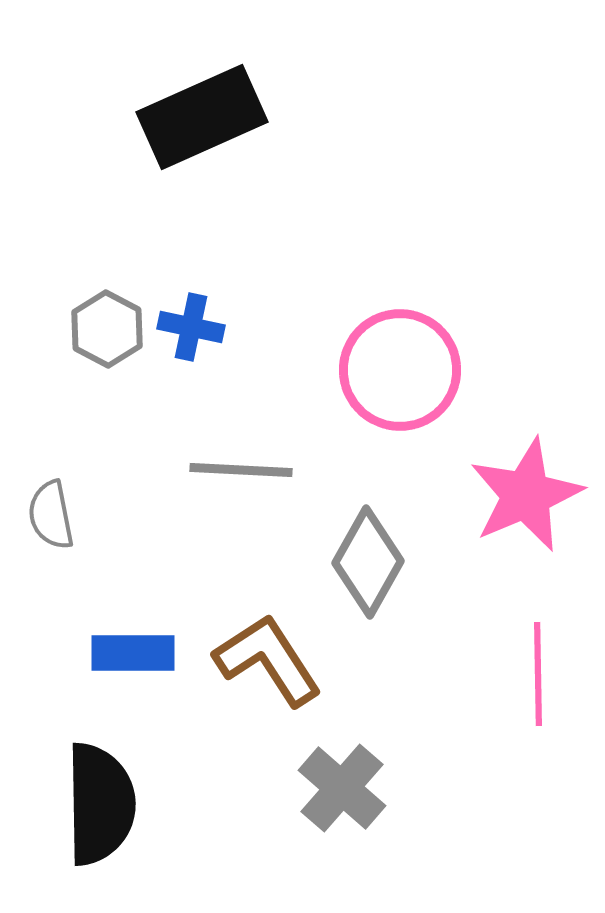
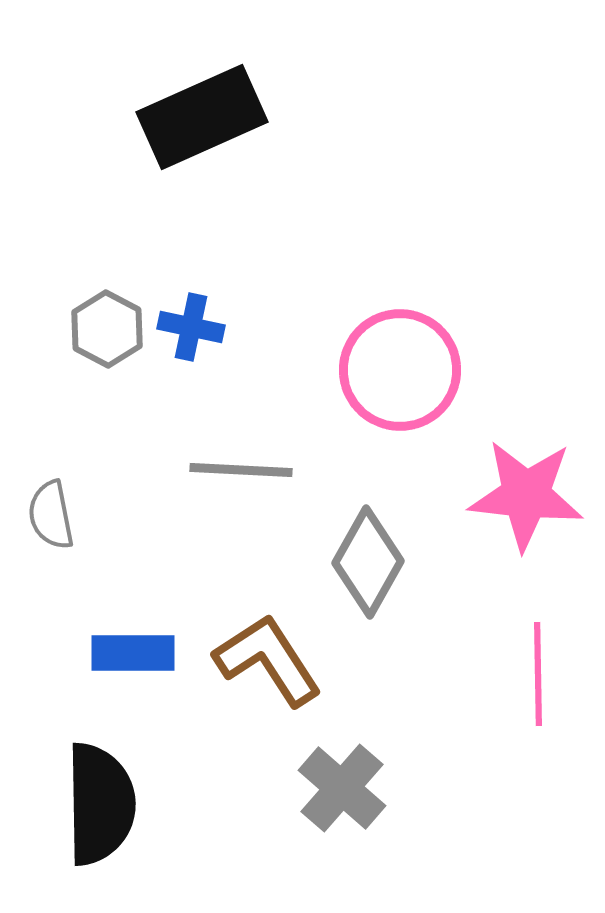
pink star: rotated 29 degrees clockwise
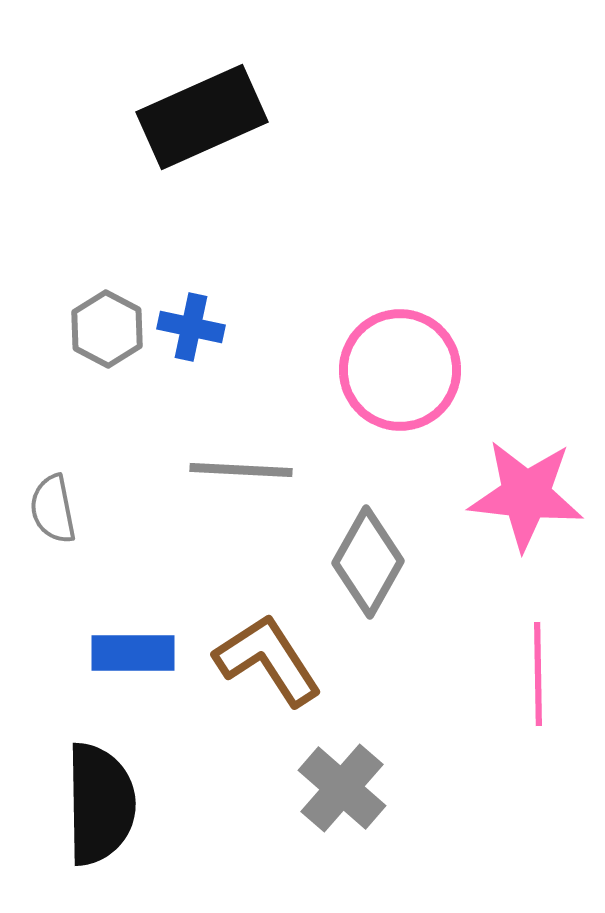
gray semicircle: moved 2 px right, 6 px up
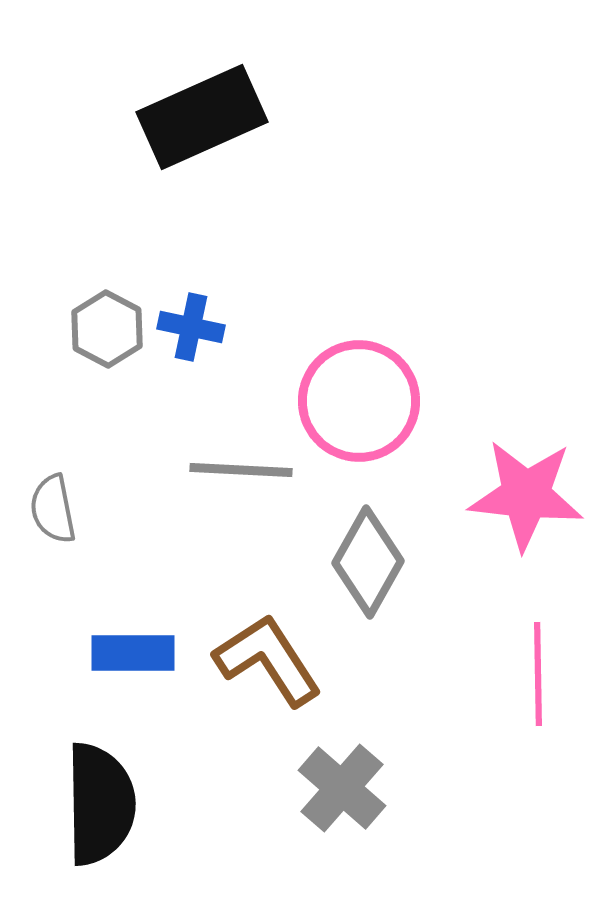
pink circle: moved 41 px left, 31 px down
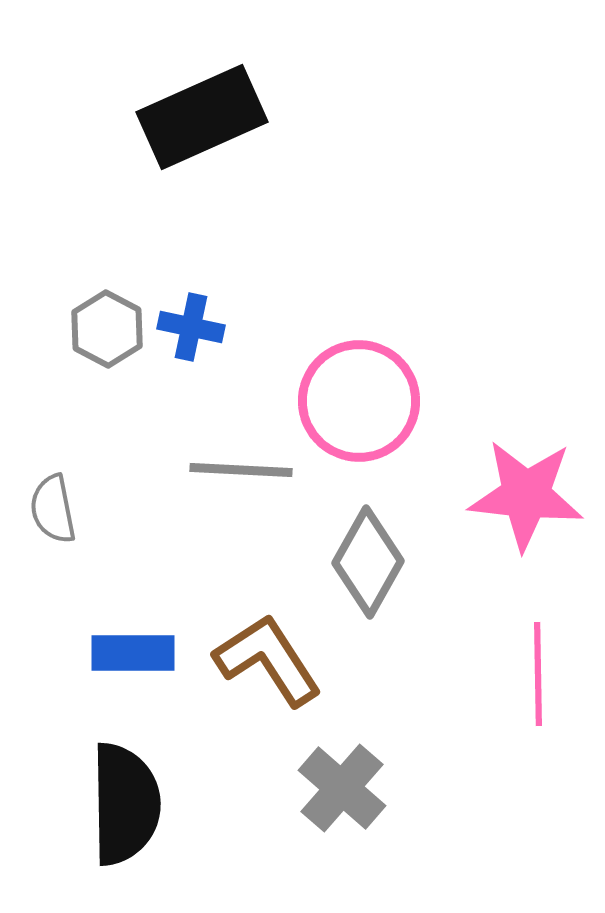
black semicircle: moved 25 px right
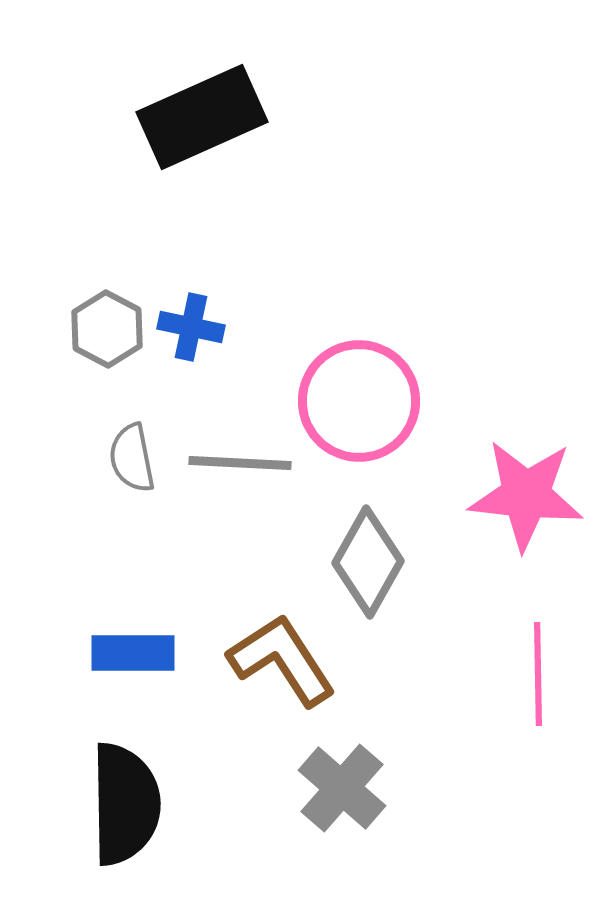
gray line: moved 1 px left, 7 px up
gray semicircle: moved 79 px right, 51 px up
brown L-shape: moved 14 px right
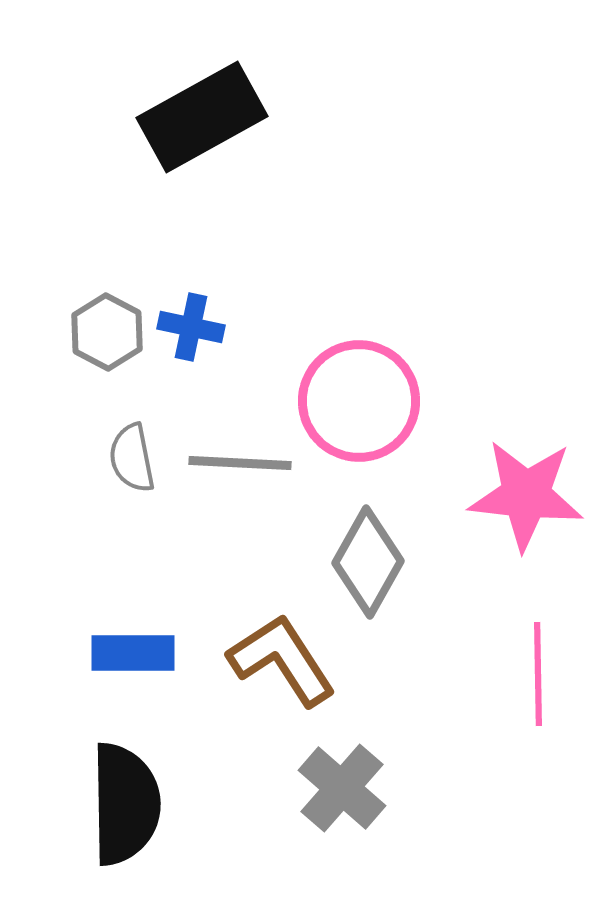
black rectangle: rotated 5 degrees counterclockwise
gray hexagon: moved 3 px down
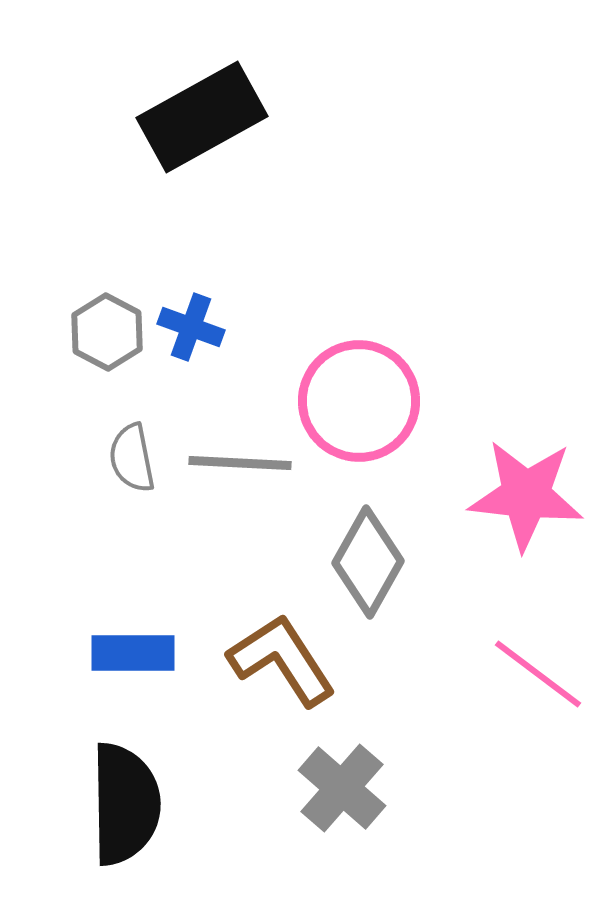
blue cross: rotated 8 degrees clockwise
pink line: rotated 52 degrees counterclockwise
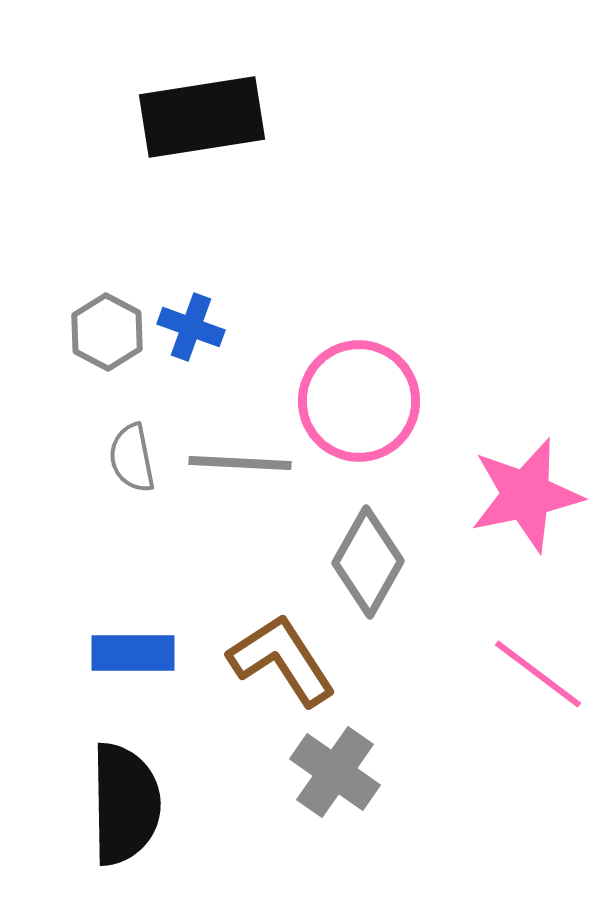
black rectangle: rotated 20 degrees clockwise
pink star: rotated 18 degrees counterclockwise
gray cross: moved 7 px left, 16 px up; rotated 6 degrees counterclockwise
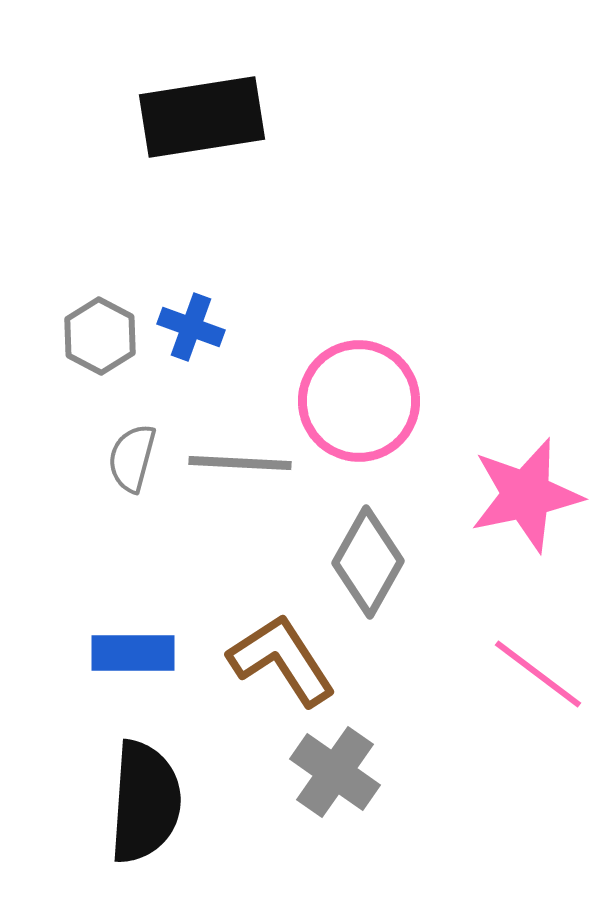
gray hexagon: moved 7 px left, 4 px down
gray semicircle: rotated 26 degrees clockwise
black semicircle: moved 20 px right, 2 px up; rotated 5 degrees clockwise
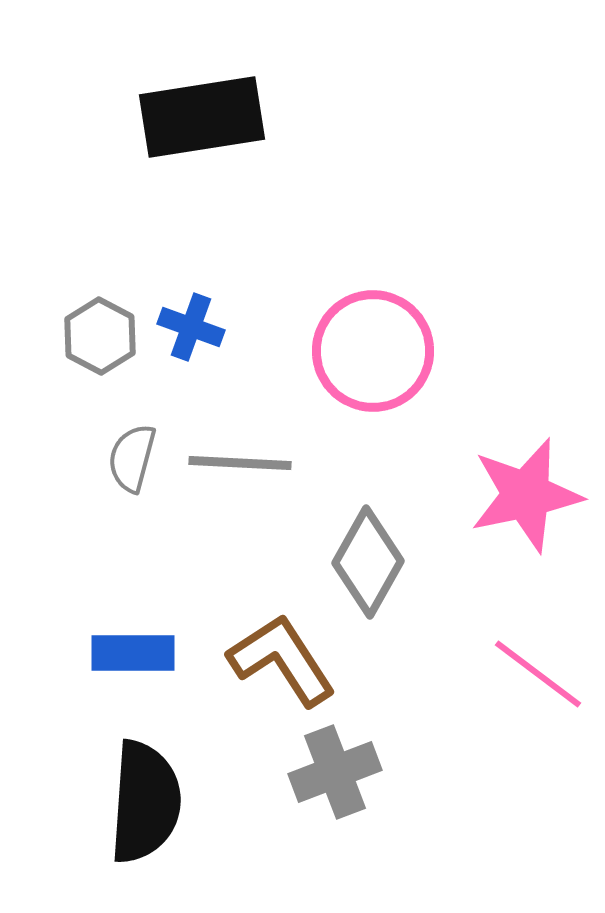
pink circle: moved 14 px right, 50 px up
gray cross: rotated 34 degrees clockwise
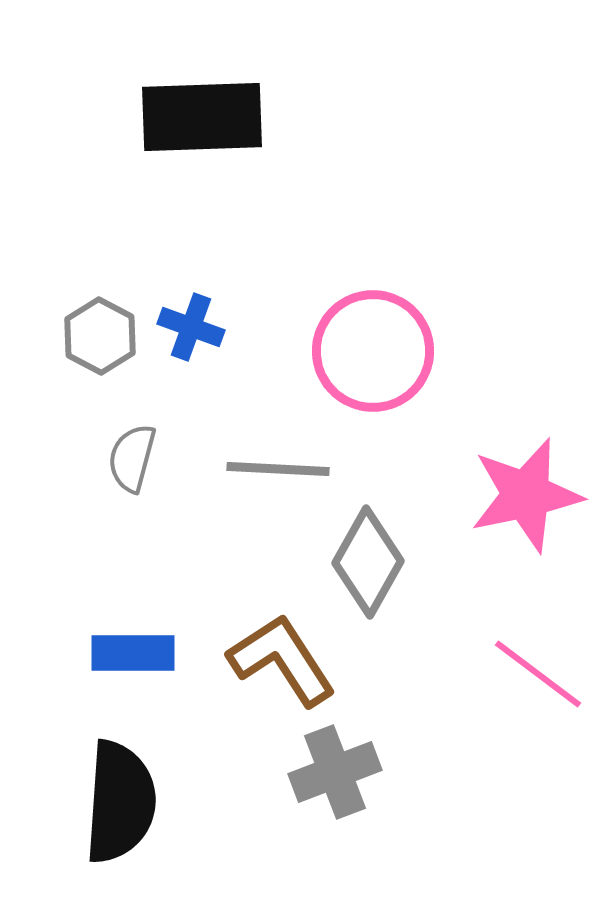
black rectangle: rotated 7 degrees clockwise
gray line: moved 38 px right, 6 px down
black semicircle: moved 25 px left
